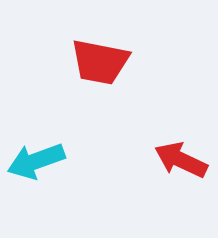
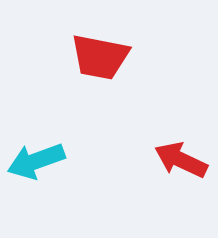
red trapezoid: moved 5 px up
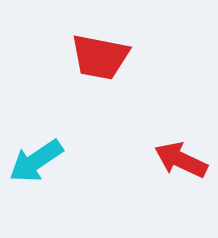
cyan arrow: rotated 14 degrees counterclockwise
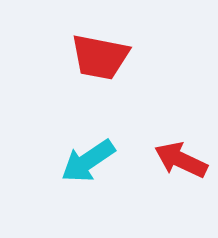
cyan arrow: moved 52 px right
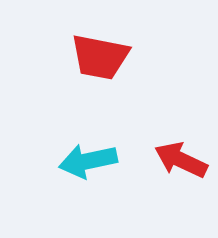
cyan arrow: rotated 22 degrees clockwise
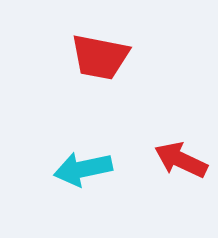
cyan arrow: moved 5 px left, 8 px down
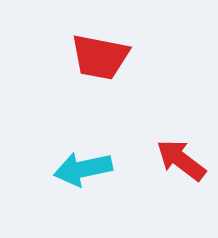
red arrow: rotated 12 degrees clockwise
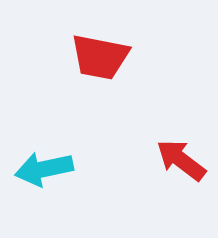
cyan arrow: moved 39 px left
